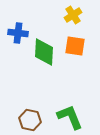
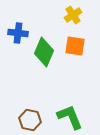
green diamond: rotated 20 degrees clockwise
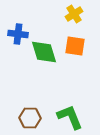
yellow cross: moved 1 px right, 1 px up
blue cross: moved 1 px down
green diamond: rotated 40 degrees counterclockwise
brown hexagon: moved 2 px up; rotated 10 degrees counterclockwise
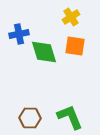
yellow cross: moved 3 px left, 3 px down
blue cross: moved 1 px right; rotated 18 degrees counterclockwise
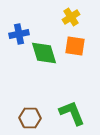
green diamond: moved 1 px down
green L-shape: moved 2 px right, 4 px up
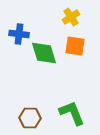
blue cross: rotated 18 degrees clockwise
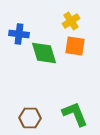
yellow cross: moved 4 px down
green L-shape: moved 3 px right, 1 px down
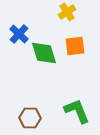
yellow cross: moved 4 px left, 9 px up
blue cross: rotated 36 degrees clockwise
orange square: rotated 15 degrees counterclockwise
green L-shape: moved 2 px right, 3 px up
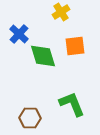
yellow cross: moved 6 px left
green diamond: moved 1 px left, 3 px down
green L-shape: moved 5 px left, 7 px up
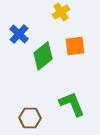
green diamond: rotated 68 degrees clockwise
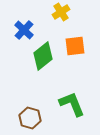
blue cross: moved 5 px right, 4 px up
brown hexagon: rotated 15 degrees clockwise
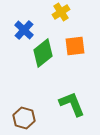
green diamond: moved 3 px up
brown hexagon: moved 6 px left
